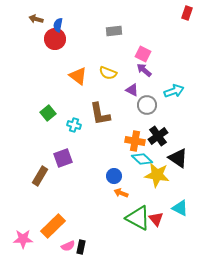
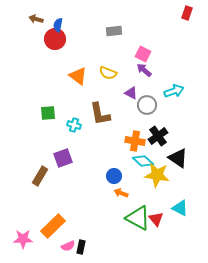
purple triangle: moved 1 px left, 3 px down
green square: rotated 35 degrees clockwise
cyan diamond: moved 1 px right, 2 px down
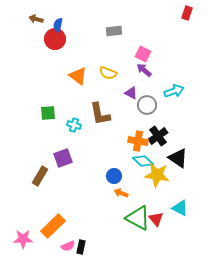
orange cross: moved 3 px right
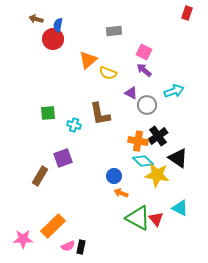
red circle: moved 2 px left
pink square: moved 1 px right, 2 px up
orange triangle: moved 10 px right, 16 px up; rotated 42 degrees clockwise
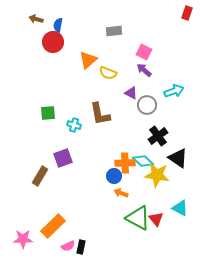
red circle: moved 3 px down
orange cross: moved 13 px left, 22 px down; rotated 12 degrees counterclockwise
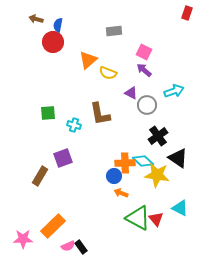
black rectangle: rotated 48 degrees counterclockwise
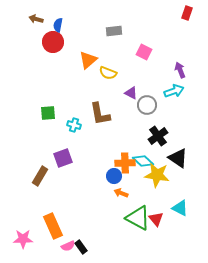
purple arrow: moved 36 px right; rotated 28 degrees clockwise
orange rectangle: rotated 70 degrees counterclockwise
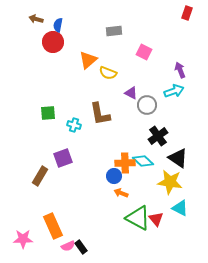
yellow star: moved 13 px right, 7 px down
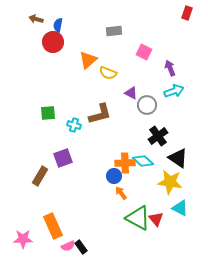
purple arrow: moved 10 px left, 2 px up
brown L-shape: rotated 95 degrees counterclockwise
orange arrow: rotated 32 degrees clockwise
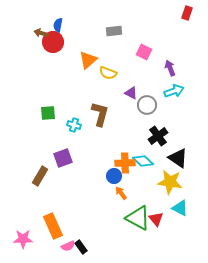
brown arrow: moved 5 px right, 14 px down
brown L-shape: rotated 60 degrees counterclockwise
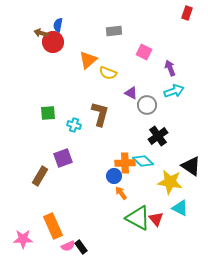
black triangle: moved 13 px right, 8 px down
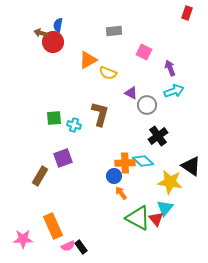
orange triangle: rotated 12 degrees clockwise
green square: moved 6 px right, 5 px down
cyan triangle: moved 15 px left; rotated 42 degrees clockwise
